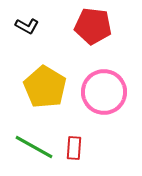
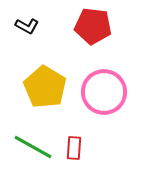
green line: moved 1 px left
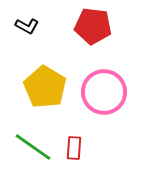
green line: rotated 6 degrees clockwise
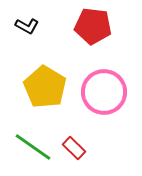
red rectangle: rotated 50 degrees counterclockwise
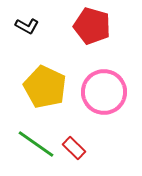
red pentagon: moved 1 px left; rotated 9 degrees clockwise
yellow pentagon: rotated 6 degrees counterclockwise
green line: moved 3 px right, 3 px up
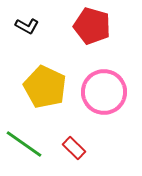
green line: moved 12 px left
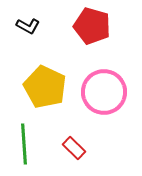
black L-shape: moved 1 px right
green line: rotated 51 degrees clockwise
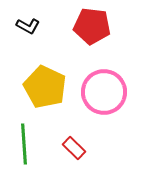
red pentagon: rotated 9 degrees counterclockwise
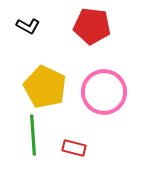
green line: moved 9 px right, 9 px up
red rectangle: rotated 30 degrees counterclockwise
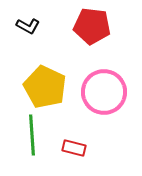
green line: moved 1 px left
